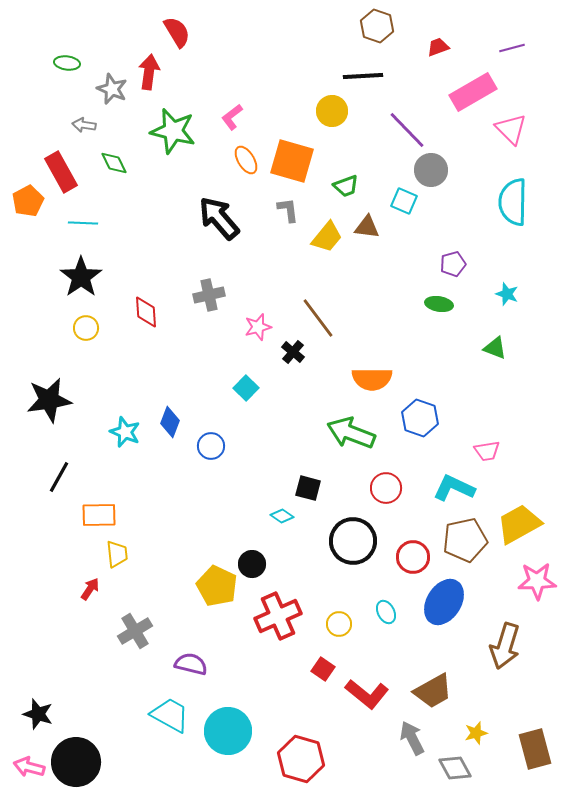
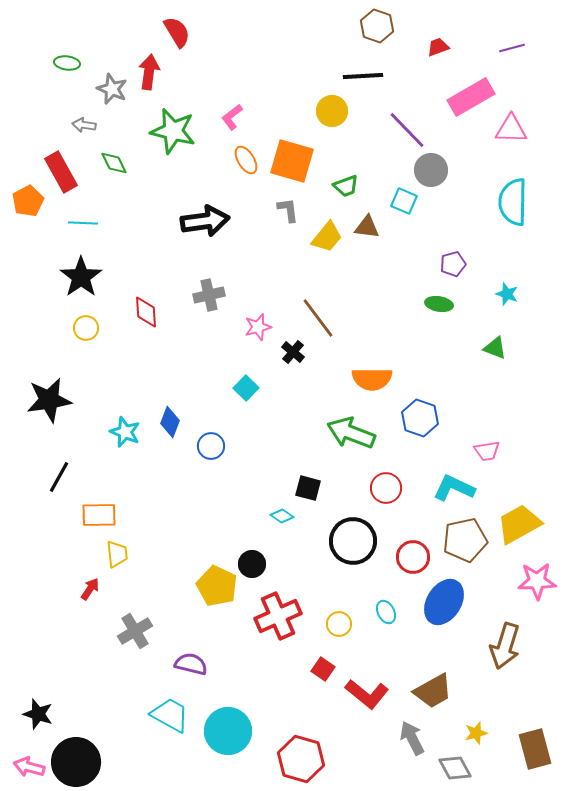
pink rectangle at (473, 92): moved 2 px left, 5 px down
pink triangle at (511, 129): rotated 44 degrees counterclockwise
black arrow at (219, 218): moved 14 px left, 3 px down; rotated 123 degrees clockwise
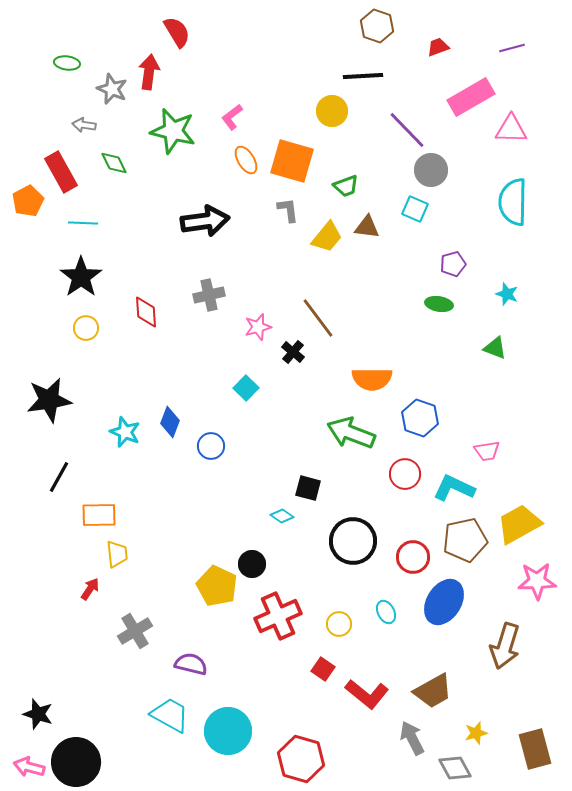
cyan square at (404, 201): moved 11 px right, 8 px down
red circle at (386, 488): moved 19 px right, 14 px up
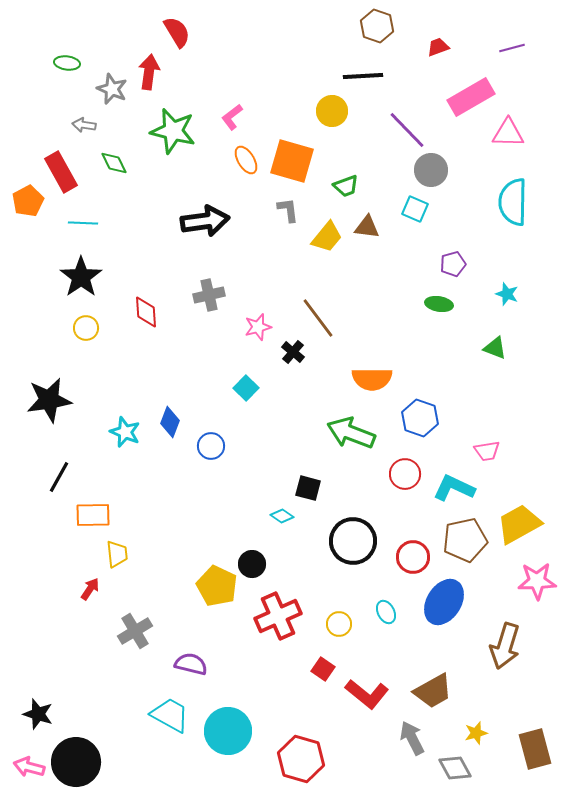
pink triangle at (511, 129): moved 3 px left, 4 px down
orange rectangle at (99, 515): moved 6 px left
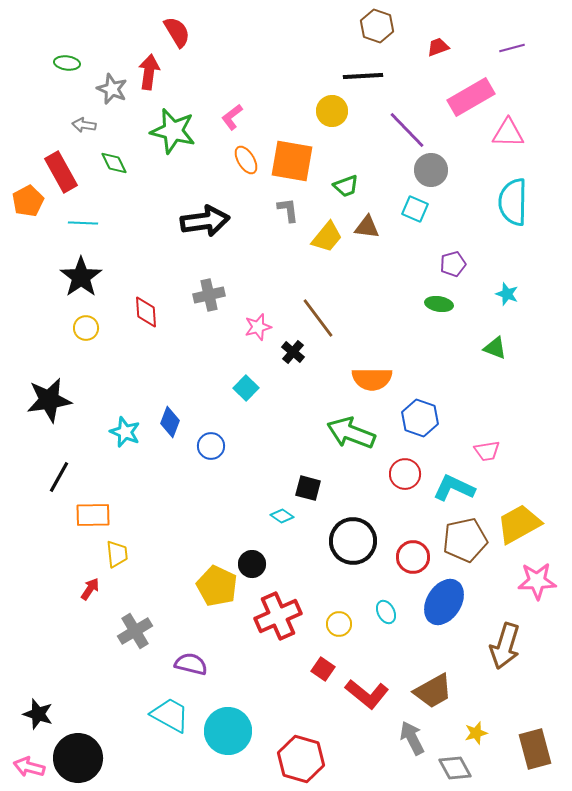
orange square at (292, 161): rotated 6 degrees counterclockwise
black circle at (76, 762): moved 2 px right, 4 px up
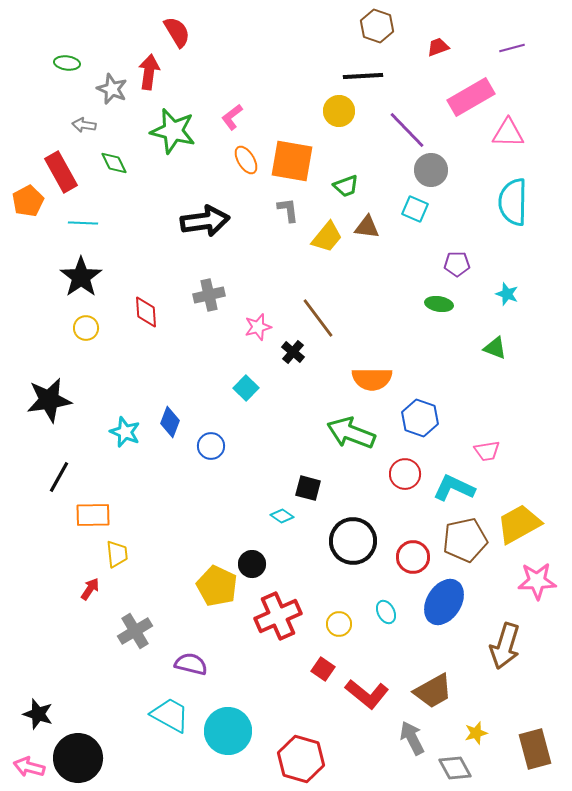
yellow circle at (332, 111): moved 7 px right
purple pentagon at (453, 264): moved 4 px right; rotated 15 degrees clockwise
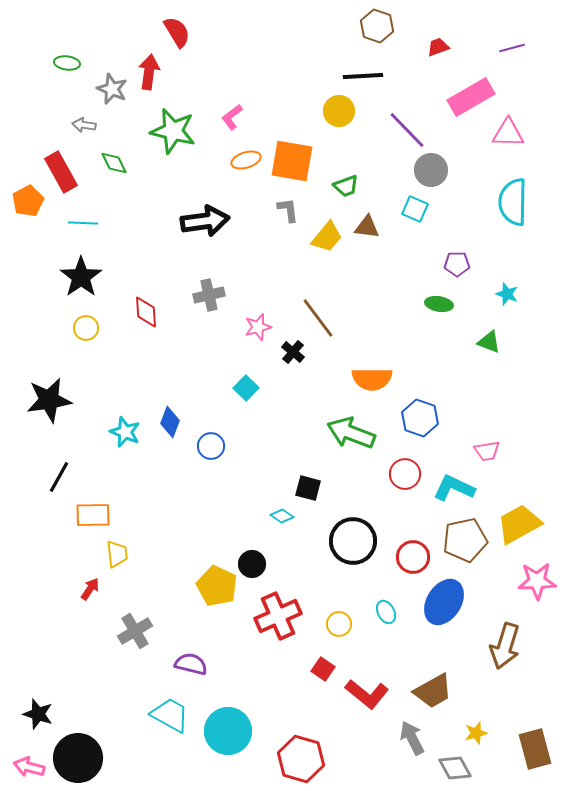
orange ellipse at (246, 160): rotated 76 degrees counterclockwise
green triangle at (495, 348): moved 6 px left, 6 px up
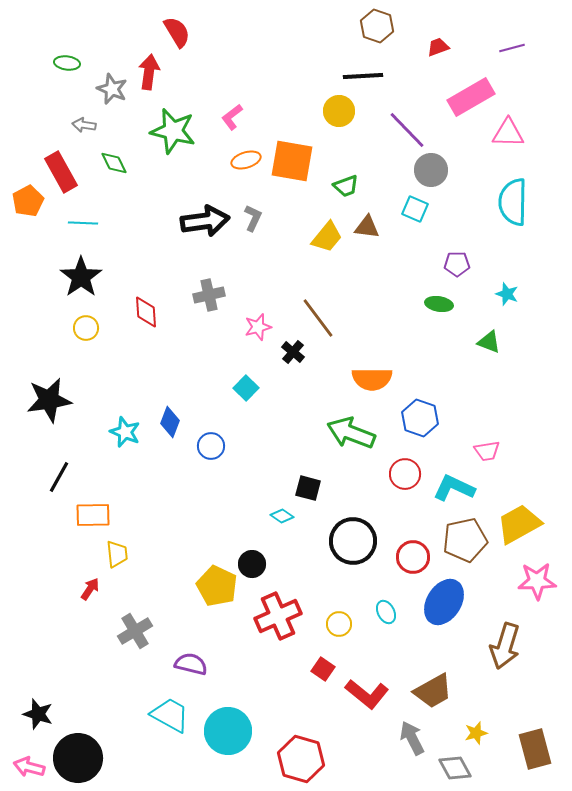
gray L-shape at (288, 210): moved 35 px left, 8 px down; rotated 32 degrees clockwise
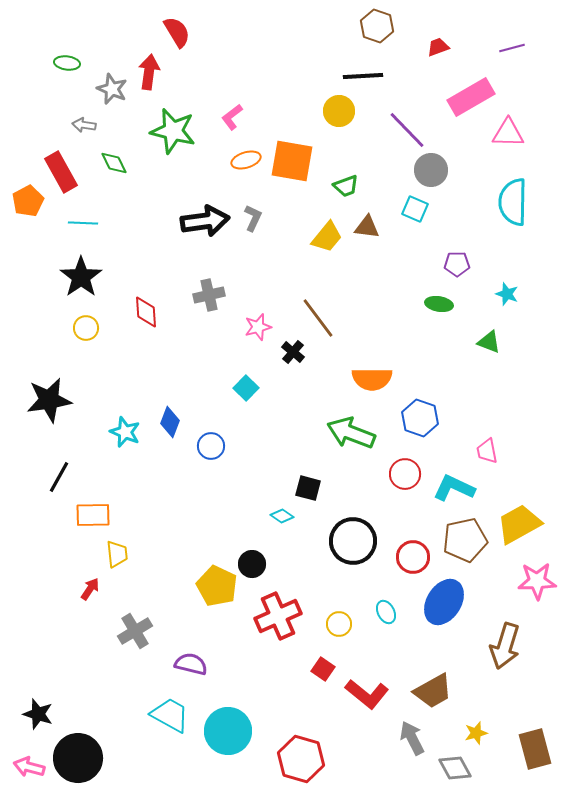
pink trapezoid at (487, 451): rotated 88 degrees clockwise
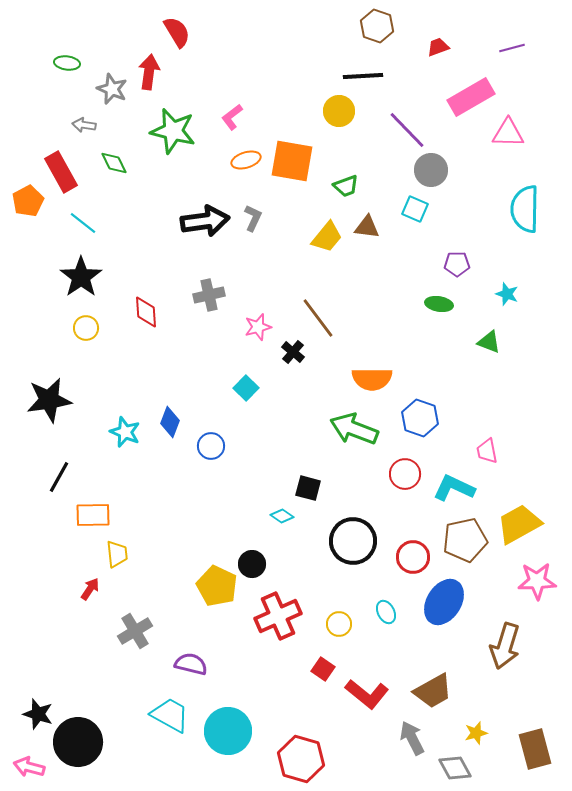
cyan semicircle at (513, 202): moved 12 px right, 7 px down
cyan line at (83, 223): rotated 36 degrees clockwise
green arrow at (351, 433): moved 3 px right, 4 px up
black circle at (78, 758): moved 16 px up
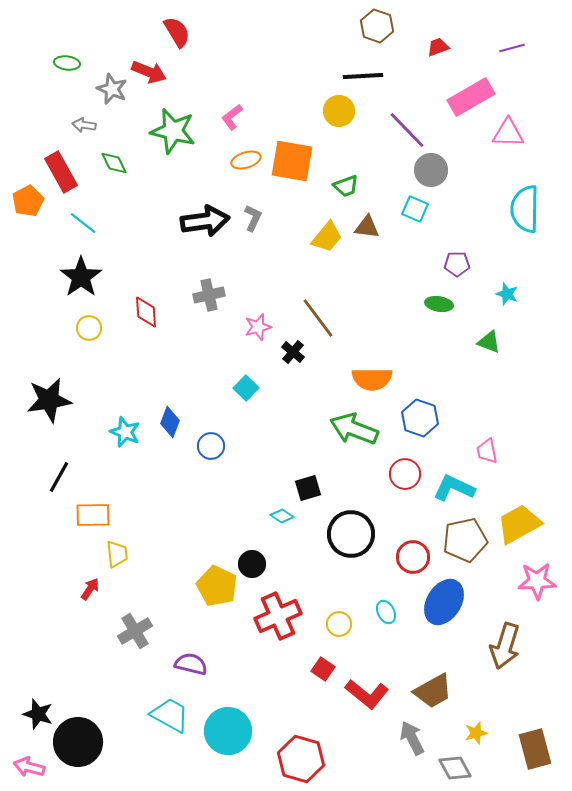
red arrow at (149, 72): rotated 104 degrees clockwise
yellow circle at (86, 328): moved 3 px right
black square at (308, 488): rotated 32 degrees counterclockwise
black circle at (353, 541): moved 2 px left, 7 px up
